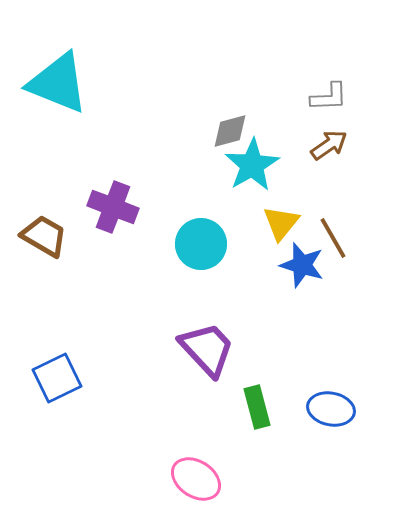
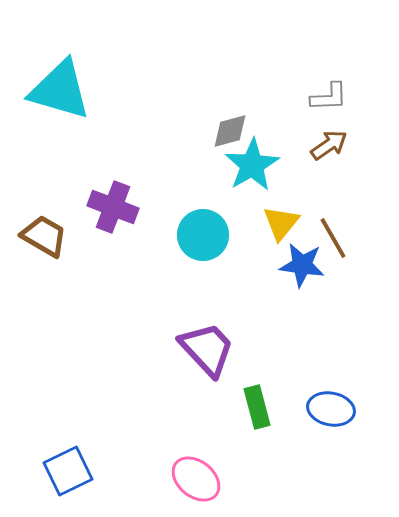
cyan triangle: moved 2 px right, 7 px down; rotated 6 degrees counterclockwise
cyan circle: moved 2 px right, 9 px up
blue star: rotated 9 degrees counterclockwise
blue square: moved 11 px right, 93 px down
pink ellipse: rotated 6 degrees clockwise
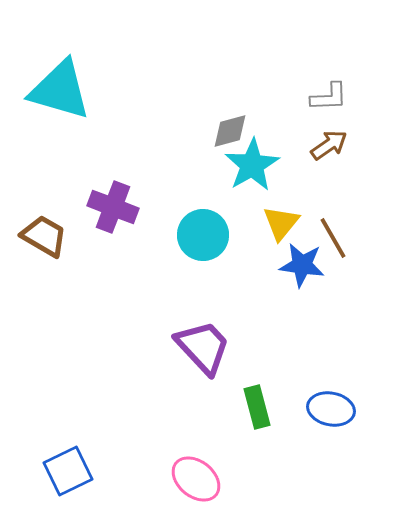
purple trapezoid: moved 4 px left, 2 px up
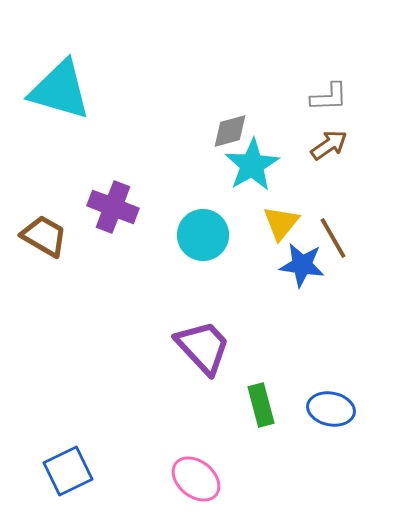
green rectangle: moved 4 px right, 2 px up
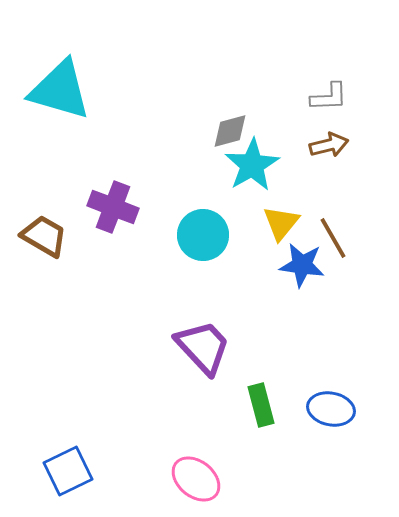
brown arrow: rotated 21 degrees clockwise
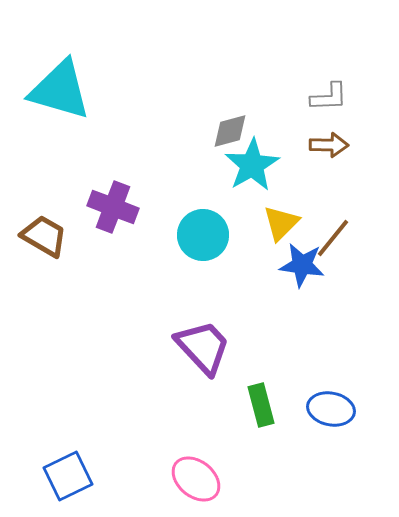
brown arrow: rotated 15 degrees clockwise
yellow triangle: rotated 6 degrees clockwise
brown line: rotated 69 degrees clockwise
blue square: moved 5 px down
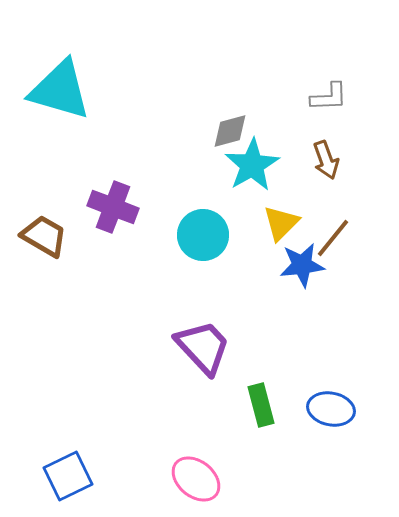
brown arrow: moved 3 px left, 15 px down; rotated 69 degrees clockwise
blue star: rotated 15 degrees counterclockwise
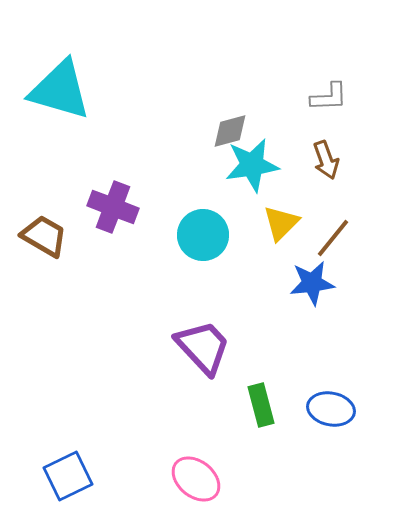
cyan star: rotated 22 degrees clockwise
blue star: moved 10 px right, 18 px down
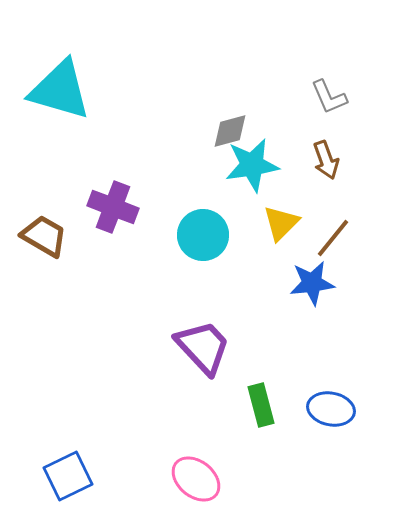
gray L-shape: rotated 69 degrees clockwise
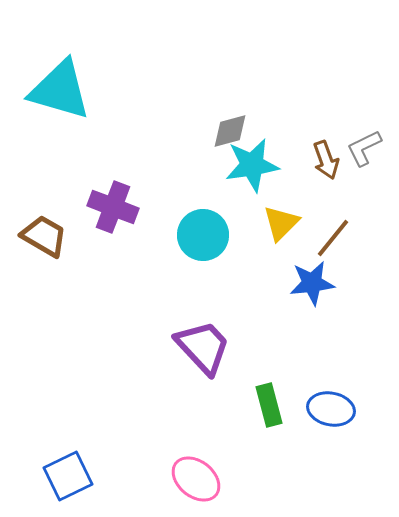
gray L-shape: moved 35 px right, 51 px down; rotated 87 degrees clockwise
green rectangle: moved 8 px right
